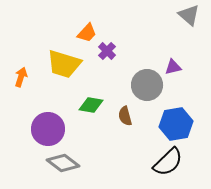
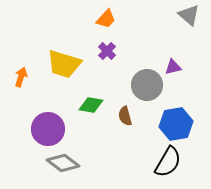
orange trapezoid: moved 19 px right, 14 px up
black semicircle: rotated 16 degrees counterclockwise
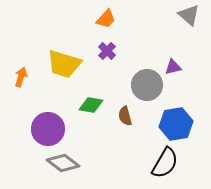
black semicircle: moved 3 px left, 1 px down
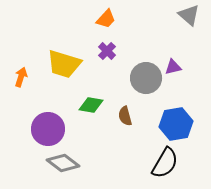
gray circle: moved 1 px left, 7 px up
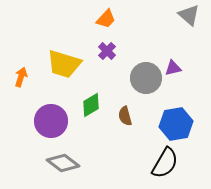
purple triangle: moved 1 px down
green diamond: rotated 40 degrees counterclockwise
purple circle: moved 3 px right, 8 px up
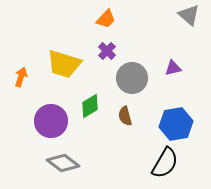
gray circle: moved 14 px left
green diamond: moved 1 px left, 1 px down
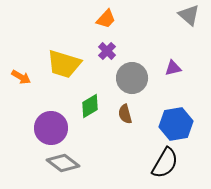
orange arrow: rotated 102 degrees clockwise
brown semicircle: moved 2 px up
purple circle: moved 7 px down
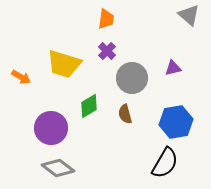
orange trapezoid: rotated 35 degrees counterclockwise
green diamond: moved 1 px left
blue hexagon: moved 2 px up
gray diamond: moved 5 px left, 5 px down
